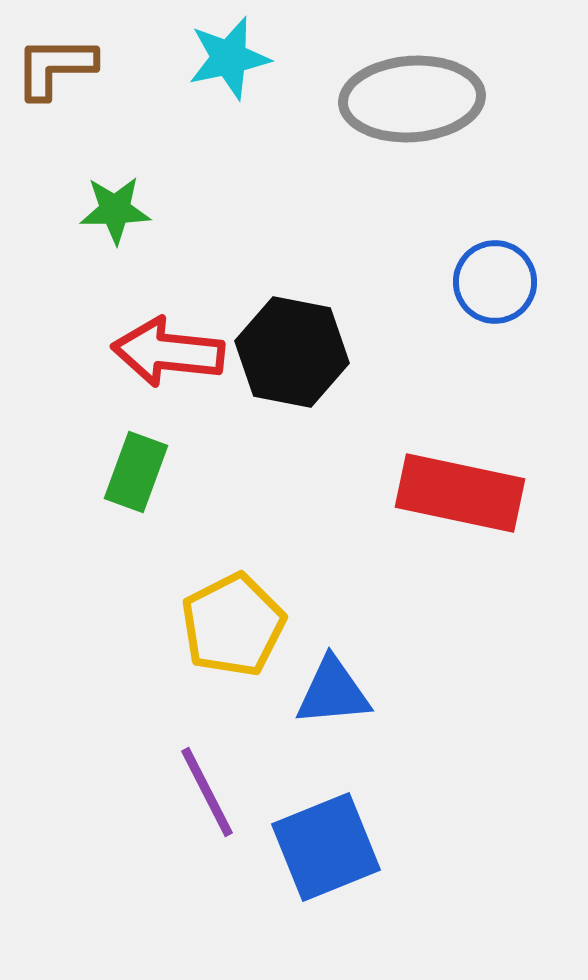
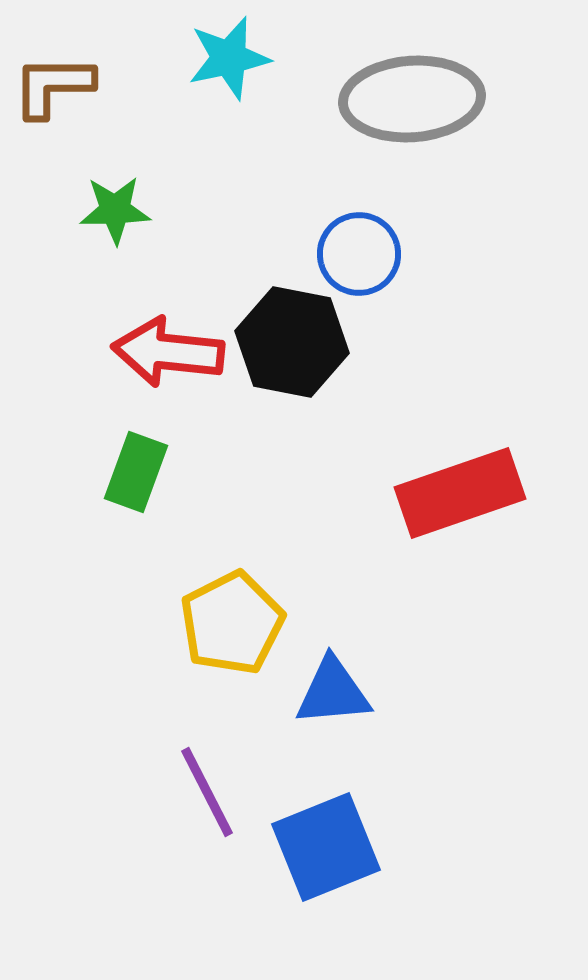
brown L-shape: moved 2 px left, 19 px down
blue circle: moved 136 px left, 28 px up
black hexagon: moved 10 px up
red rectangle: rotated 31 degrees counterclockwise
yellow pentagon: moved 1 px left, 2 px up
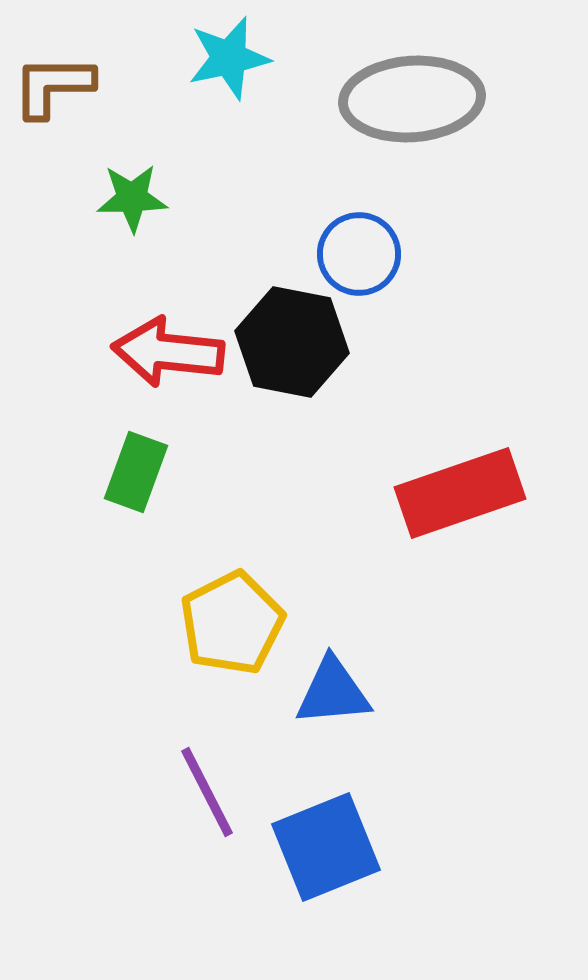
green star: moved 17 px right, 12 px up
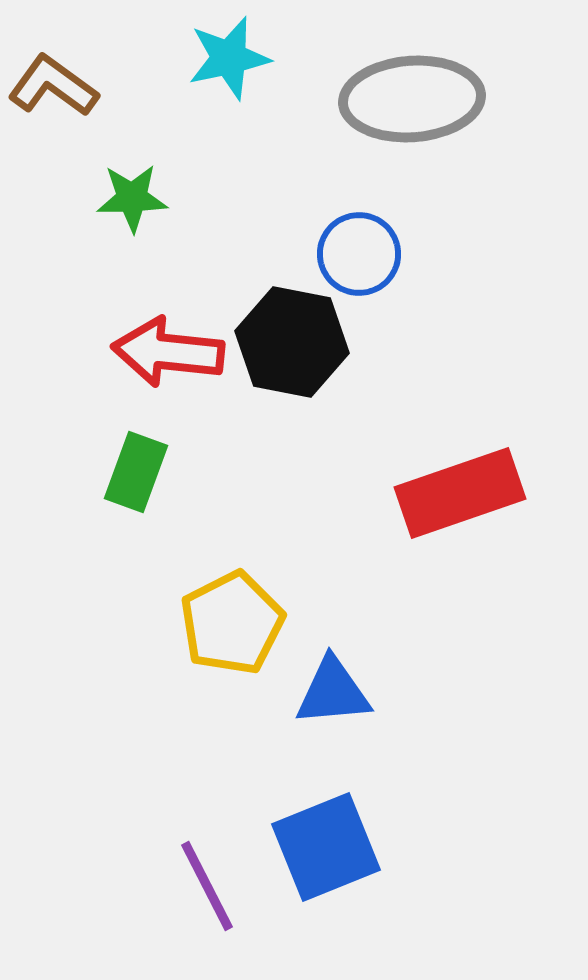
brown L-shape: rotated 36 degrees clockwise
purple line: moved 94 px down
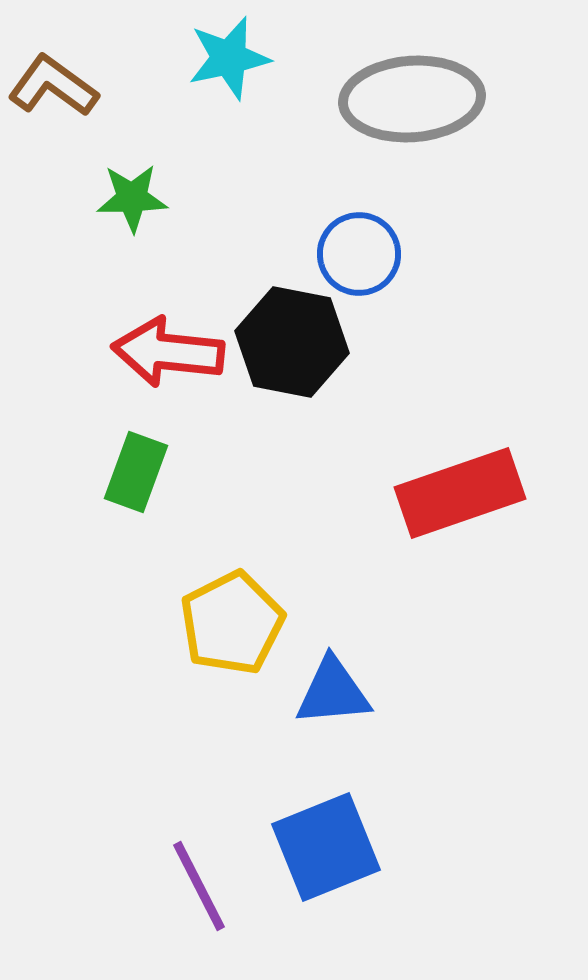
purple line: moved 8 px left
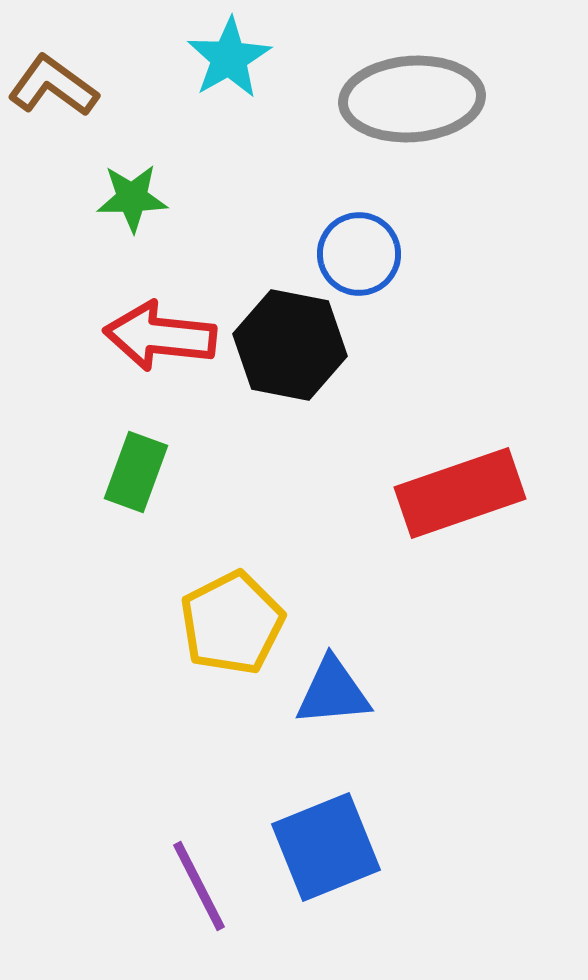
cyan star: rotated 18 degrees counterclockwise
black hexagon: moved 2 px left, 3 px down
red arrow: moved 8 px left, 16 px up
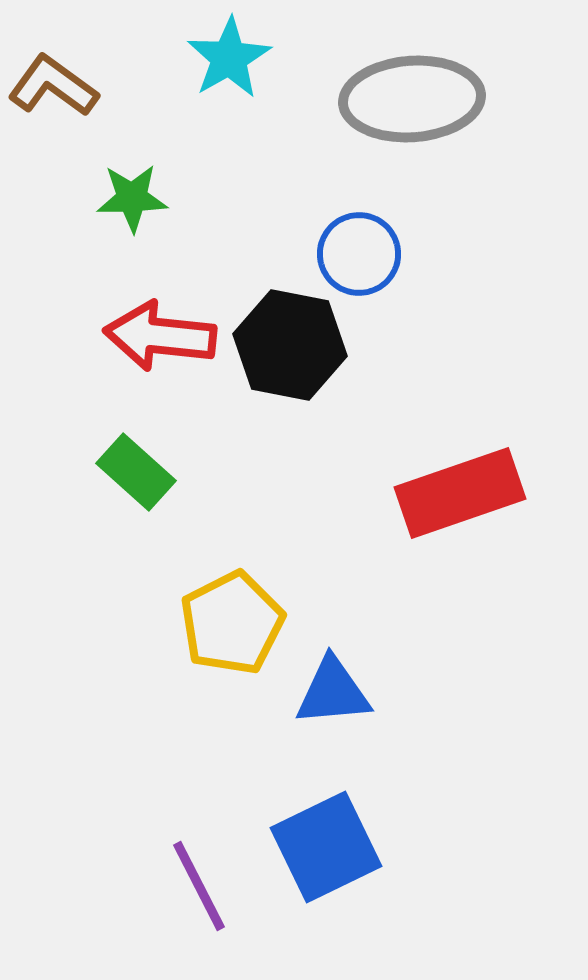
green rectangle: rotated 68 degrees counterclockwise
blue square: rotated 4 degrees counterclockwise
